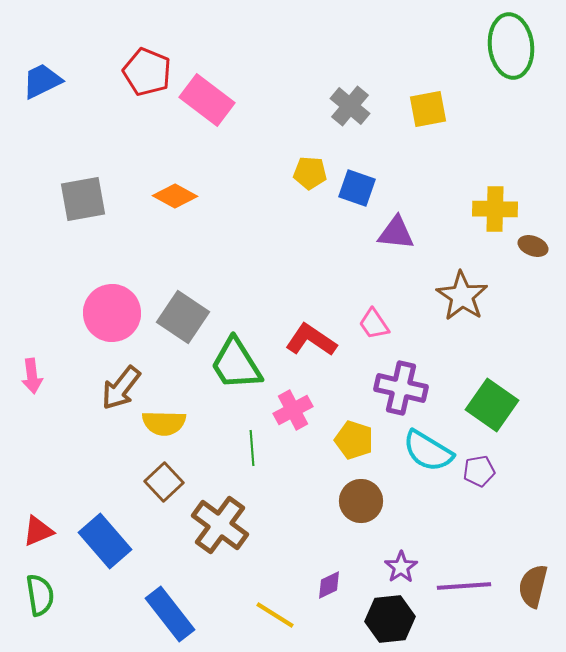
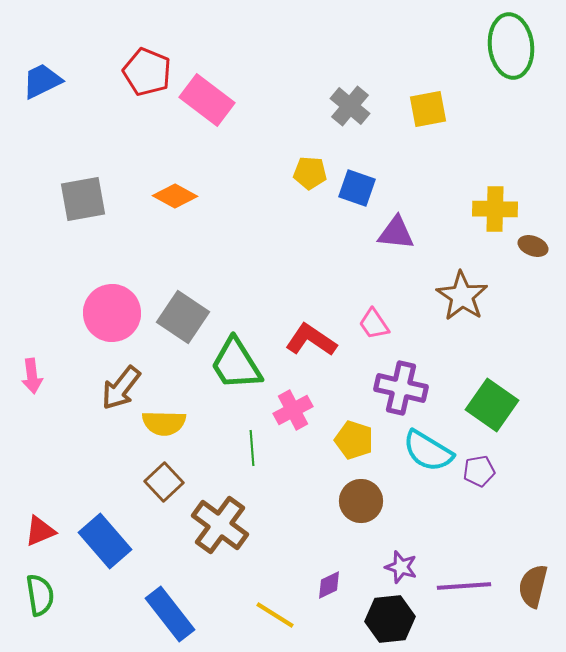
red triangle at (38, 531): moved 2 px right
purple star at (401, 567): rotated 20 degrees counterclockwise
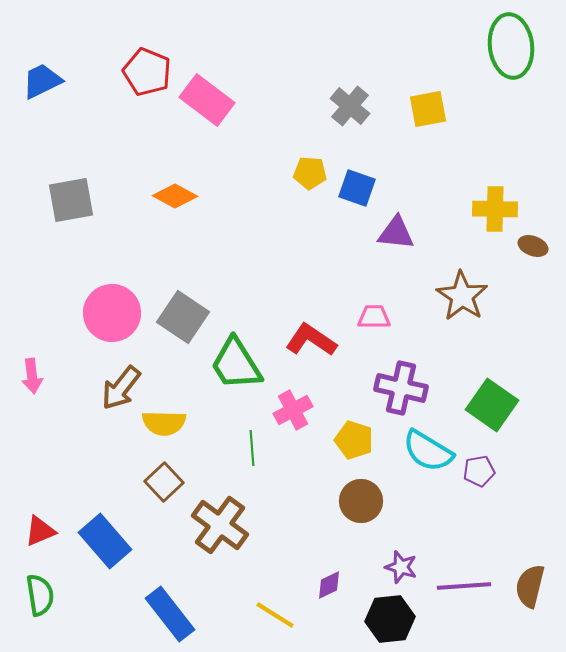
gray square at (83, 199): moved 12 px left, 1 px down
pink trapezoid at (374, 324): moved 7 px up; rotated 124 degrees clockwise
brown semicircle at (533, 586): moved 3 px left
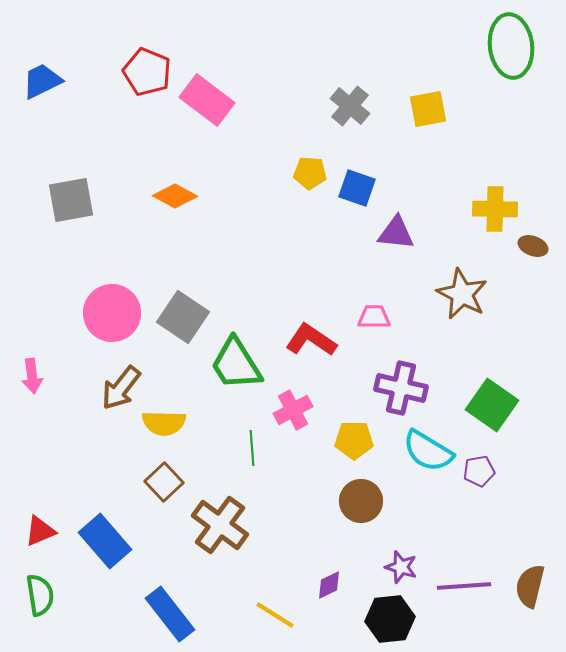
brown star at (462, 296): moved 2 px up; rotated 6 degrees counterclockwise
yellow pentagon at (354, 440): rotated 18 degrees counterclockwise
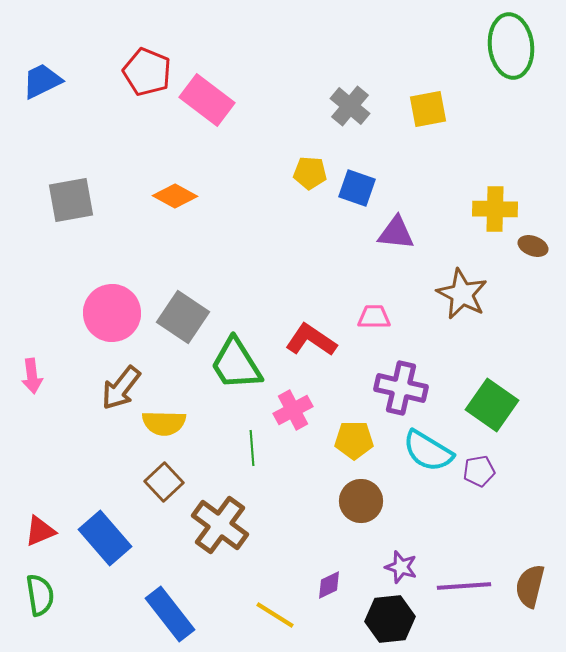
blue rectangle at (105, 541): moved 3 px up
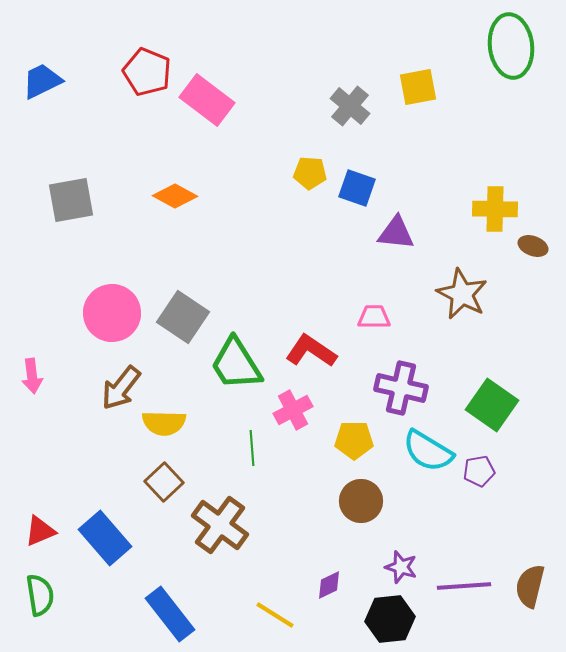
yellow square at (428, 109): moved 10 px left, 22 px up
red L-shape at (311, 340): moved 11 px down
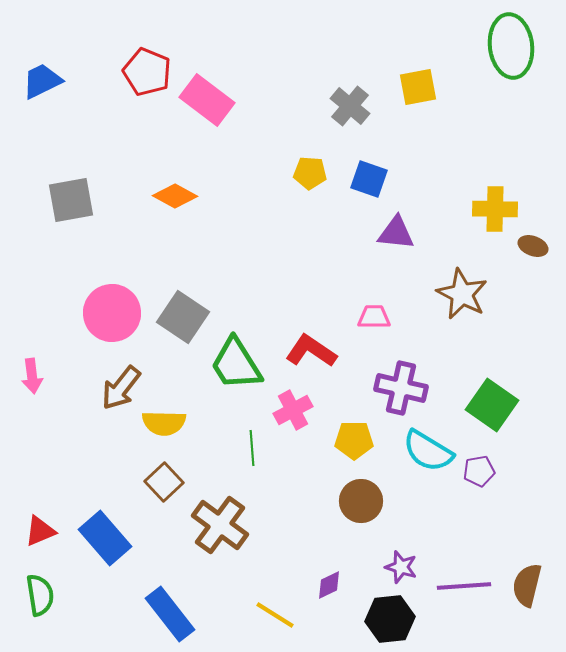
blue square at (357, 188): moved 12 px right, 9 px up
brown semicircle at (530, 586): moved 3 px left, 1 px up
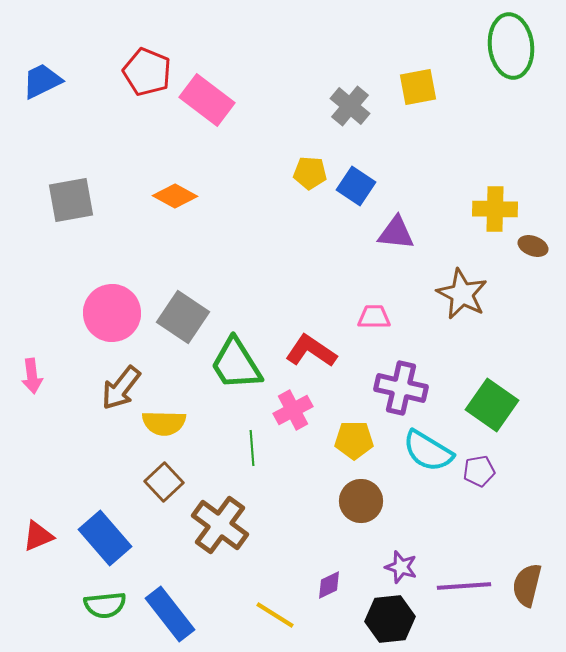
blue square at (369, 179): moved 13 px left, 7 px down; rotated 15 degrees clockwise
red triangle at (40, 531): moved 2 px left, 5 px down
green semicircle at (40, 595): moved 65 px right, 10 px down; rotated 93 degrees clockwise
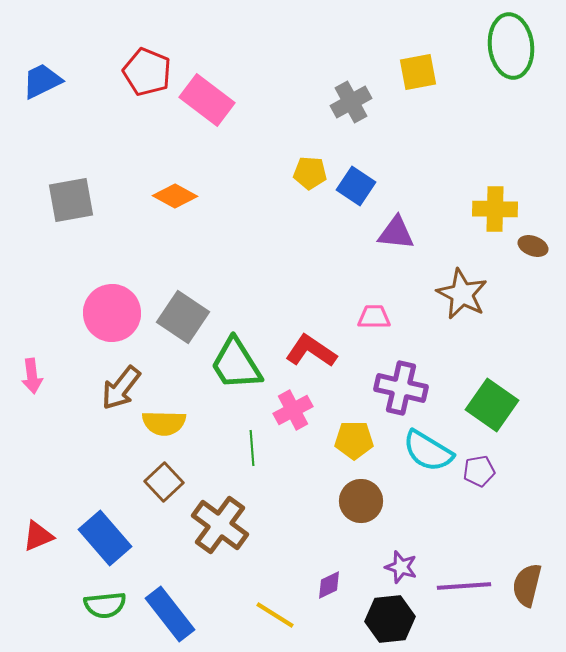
yellow square at (418, 87): moved 15 px up
gray cross at (350, 106): moved 1 px right, 4 px up; rotated 21 degrees clockwise
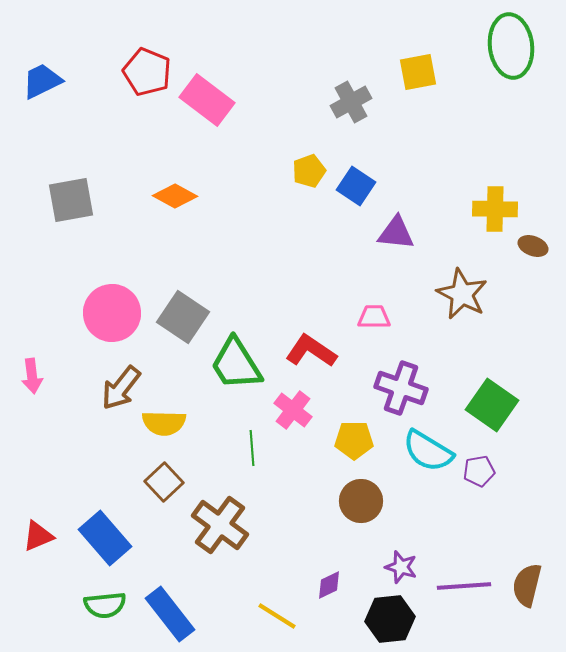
yellow pentagon at (310, 173): moved 1 px left, 2 px up; rotated 24 degrees counterclockwise
purple cross at (401, 388): rotated 6 degrees clockwise
pink cross at (293, 410): rotated 24 degrees counterclockwise
yellow line at (275, 615): moved 2 px right, 1 px down
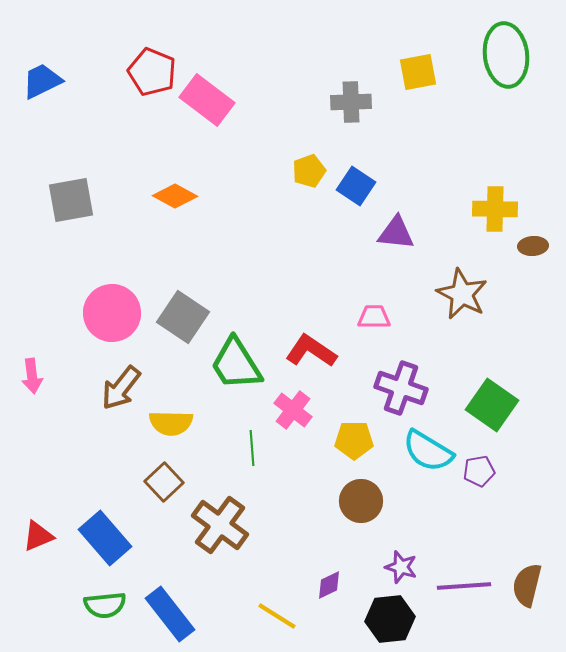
green ellipse at (511, 46): moved 5 px left, 9 px down
red pentagon at (147, 72): moved 5 px right
gray cross at (351, 102): rotated 27 degrees clockwise
brown ellipse at (533, 246): rotated 24 degrees counterclockwise
yellow semicircle at (164, 423): moved 7 px right
